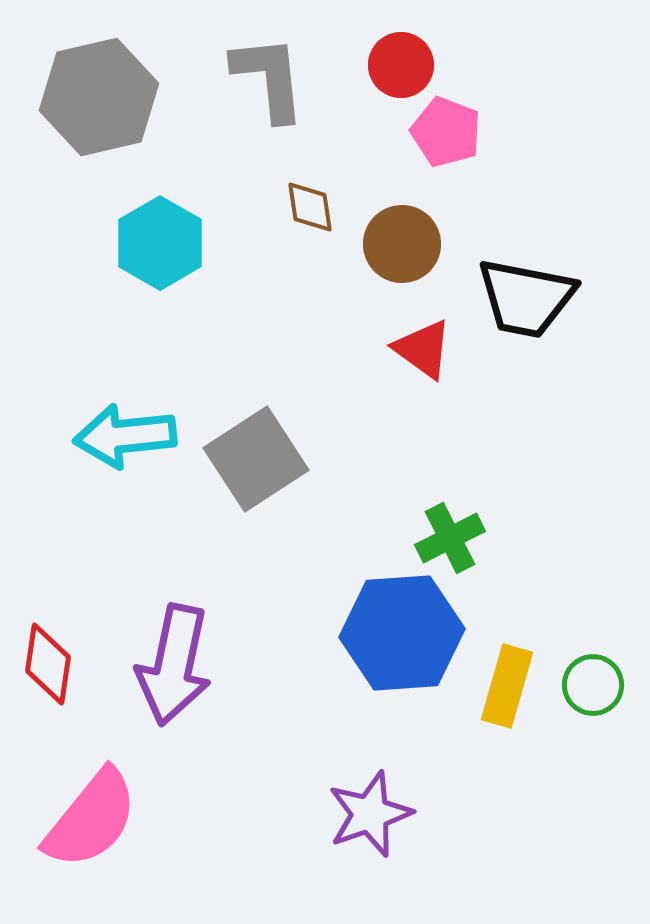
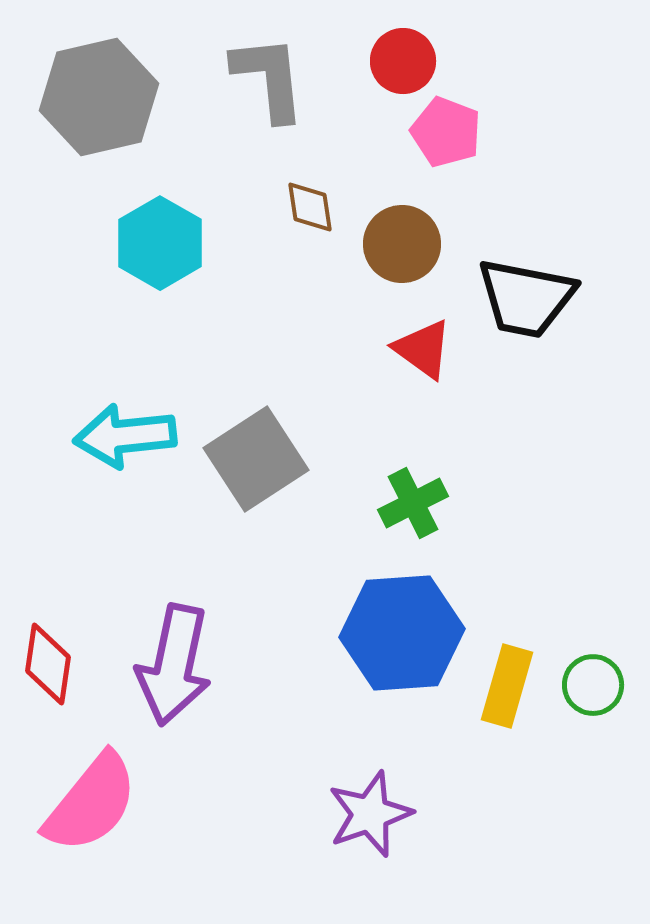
red circle: moved 2 px right, 4 px up
green cross: moved 37 px left, 35 px up
pink semicircle: moved 16 px up
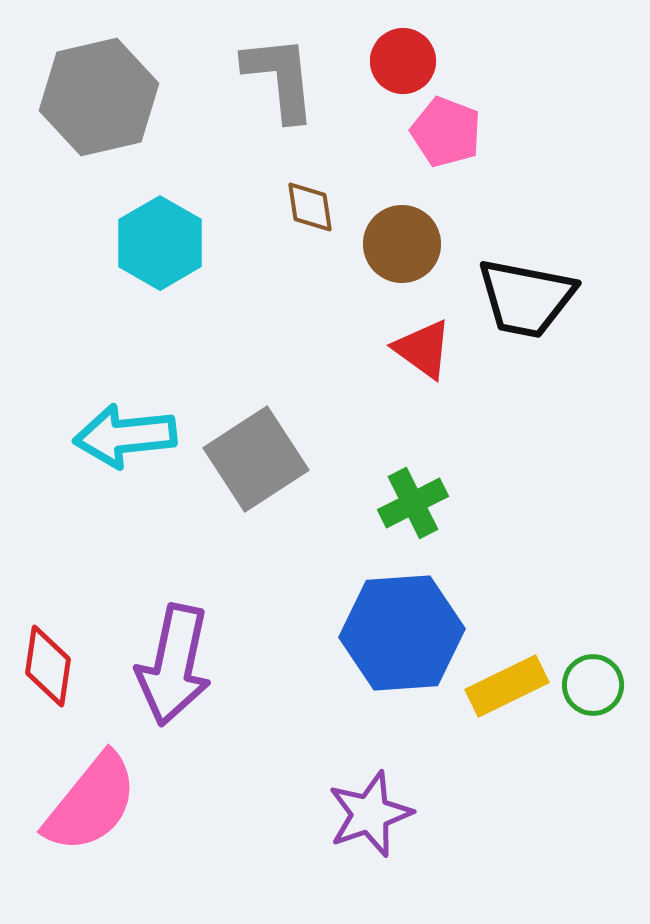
gray L-shape: moved 11 px right
red diamond: moved 2 px down
yellow rectangle: rotated 48 degrees clockwise
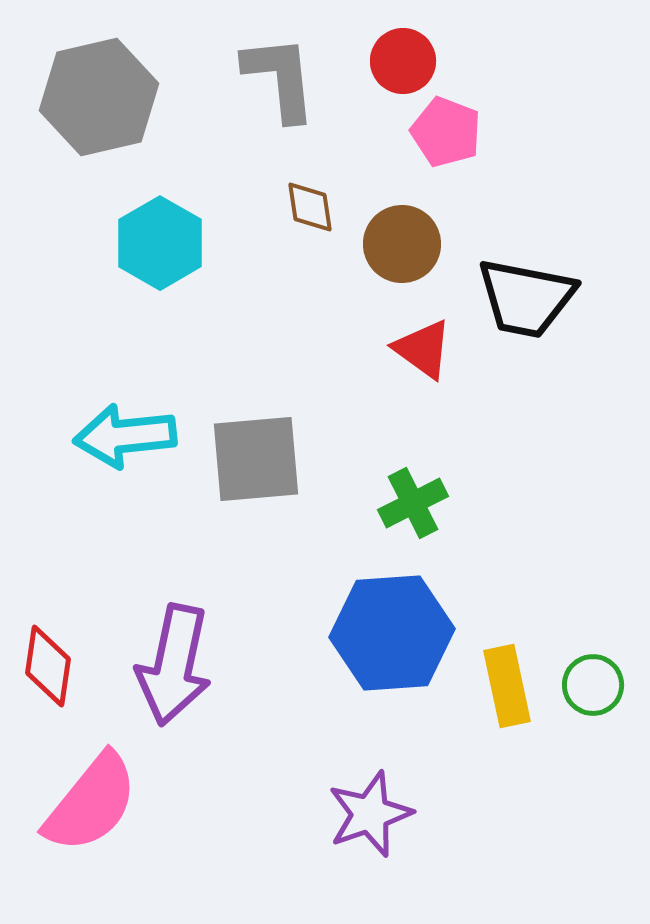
gray square: rotated 28 degrees clockwise
blue hexagon: moved 10 px left
yellow rectangle: rotated 76 degrees counterclockwise
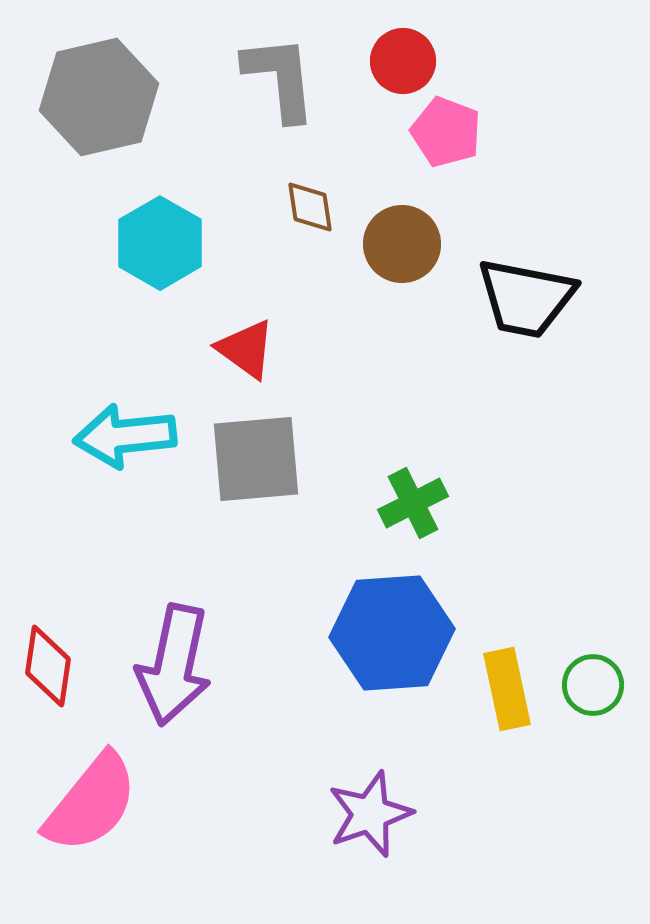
red triangle: moved 177 px left
yellow rectangle: moved 3 px down
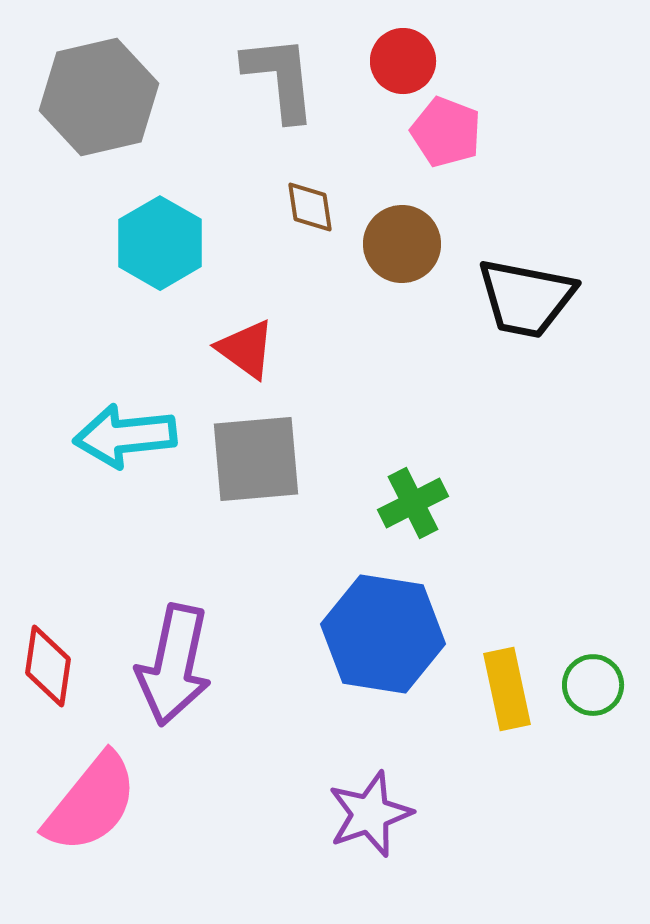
blue hexagon: moved 9 px left, 1 px down; rotated 13 degrees clockwise
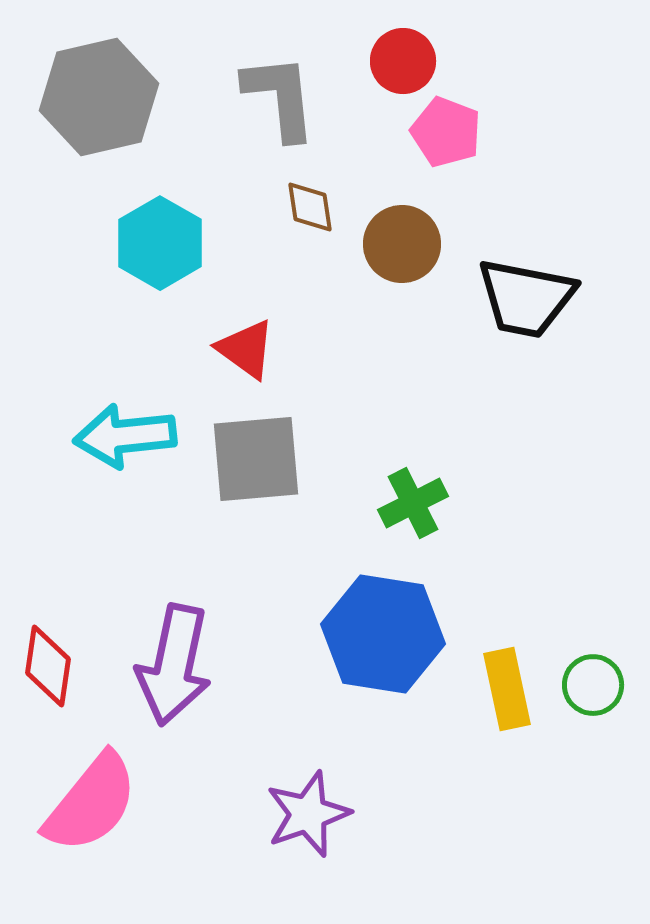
gray L-shape: moved 19 px down
purple star: moved 62 px left
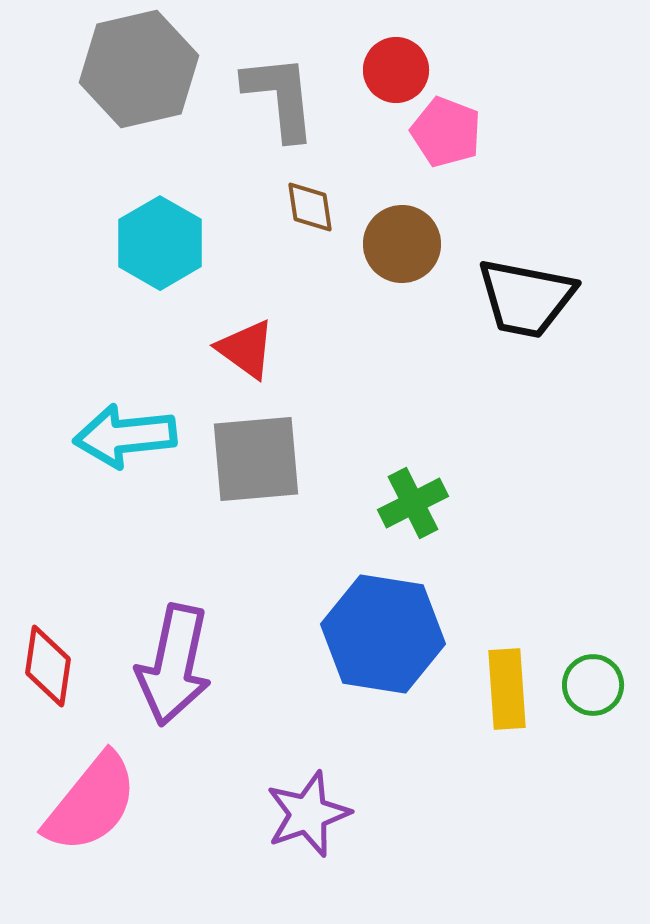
red circle: moved 7 px left, 9 px down
gray hexagon: moved 40 px right, 28 px up
yellow rectangle: rotated 8 degrees clockwise
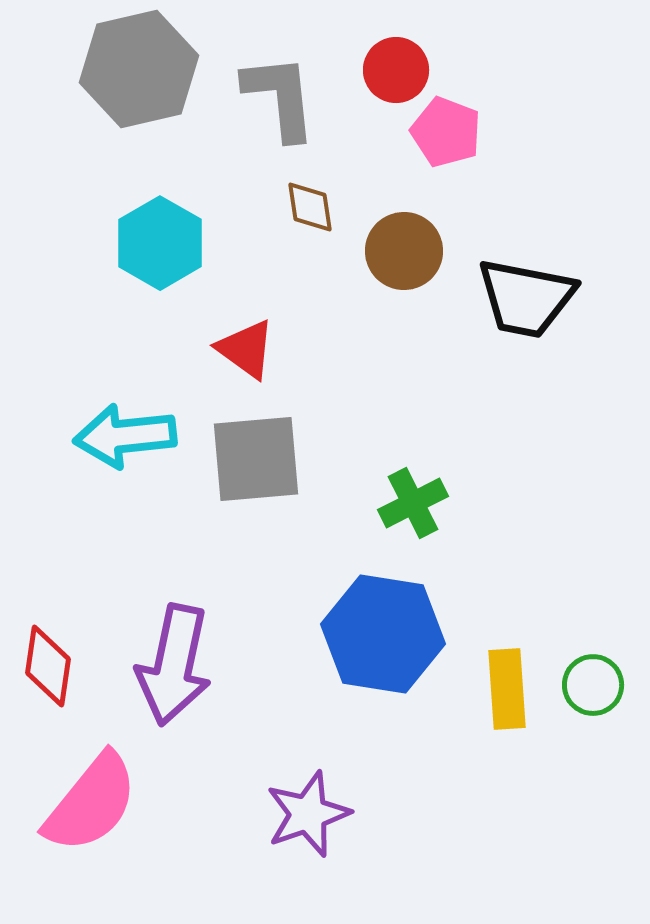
brown circle: moved 2 px right, 7 px down
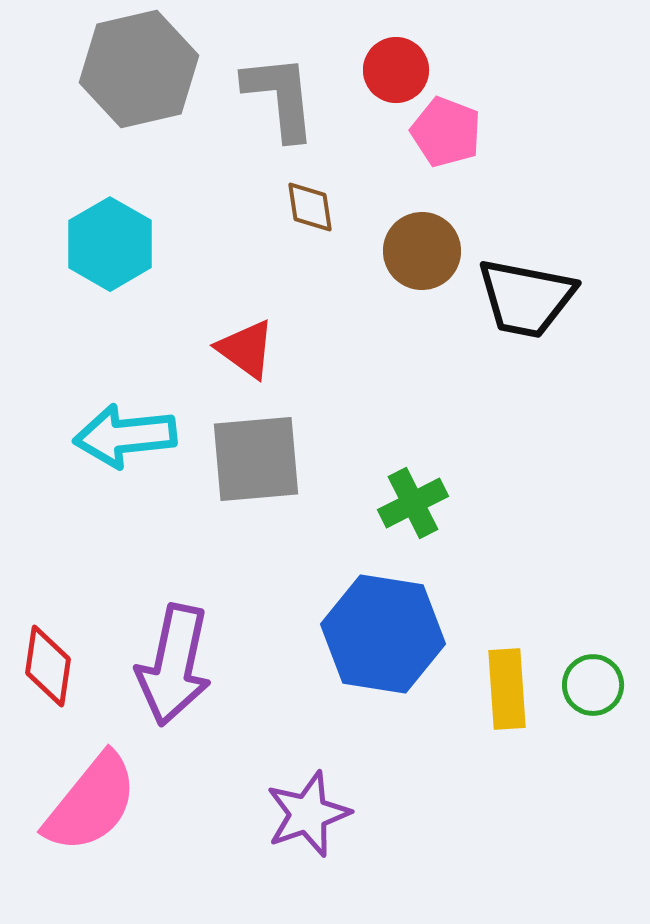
cyan hexagon: moved 50 px left, 1 px down
brown circle: moved 18 px right
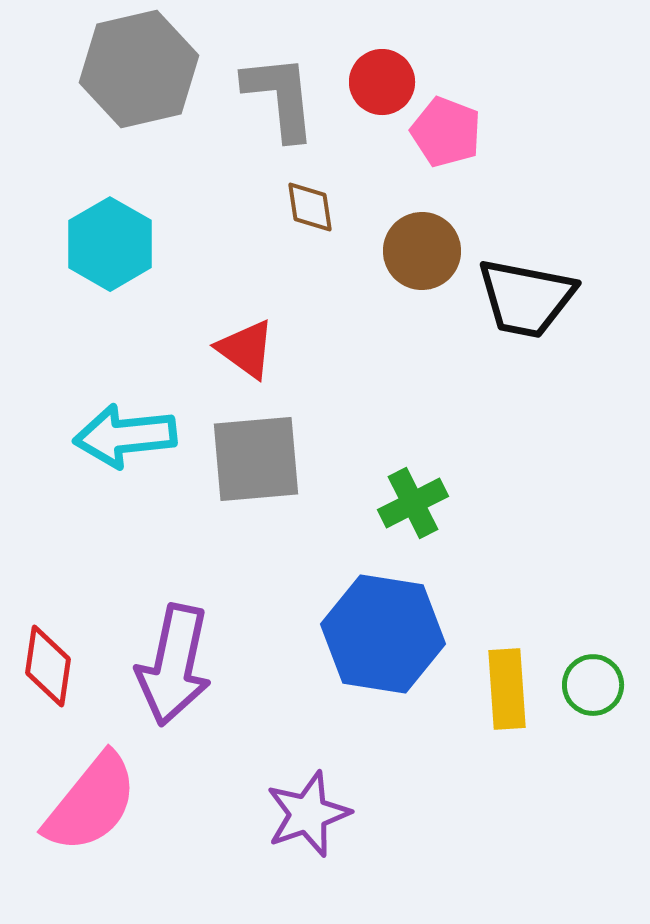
red circle: moved 14 px left, 12 px down
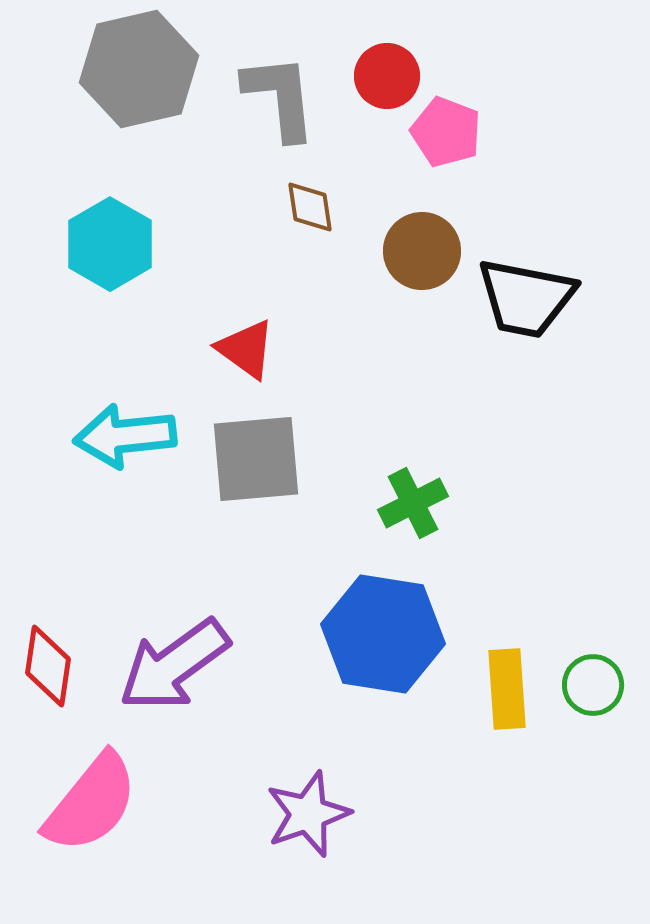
red circle: moved 5 px right, 6 px up
purple arrow: rotated 42 degrees clockwise
